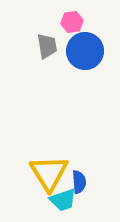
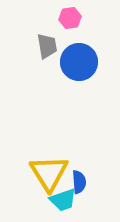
pink hexagon: moved 2 px left, 4 px up
blue circle: moved 6 px left, 11 px down
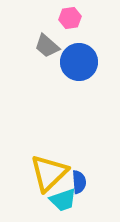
gray trapezoid: rotated 140 degrees clockwise
yellow triangle: rotated 18 degrees clockwise
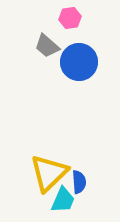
cyan trapezoid: rotated 48 degrees counterclockwise
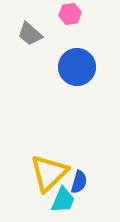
pink hexagon: moved 4 px up
gray trapezoid: moved 17 px left, 12 px up
blue circle: moved 2 px left, 5 px down
blue semicircle: rotated 20 degrees clockwise
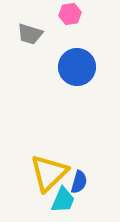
gray trapezoid: rotated 24 degrees counterclockwise
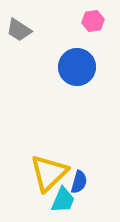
pink hexagon: moved 23 px right, 7 px down
gray trapezoid: moved 11 px left, 4 px up; rotated 16 degrees clockwise
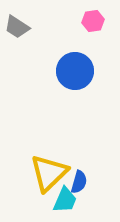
gray trapezoid: moved 2 px left, 3 px up
blue circle: moved 2 px left, 4 px down
cyan trapezoid: moved 2 px right
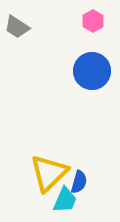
pink hexagon: rotated 20 degrees counterclockwise
blue circle: moved 17 px right
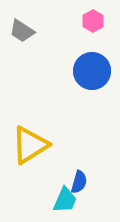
gray trapezoid: moved 5 px right, 4 px down
yellow triangle: moved 19 px left, 28 px up; rotated 12 degrees clockwise
